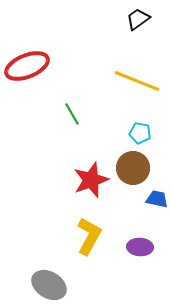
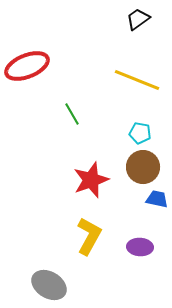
yellow line: moved 1 px up
brown circle: moved 10 px right, 1 px up
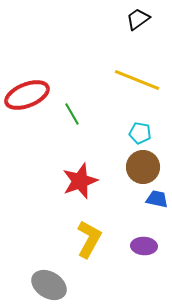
red ellipse: moved 29 px down
red star: moved 11 px left, 1 px down
yellow L-shape: moved 3 px down
purple ellipse: moved 4 px right, 1 px up
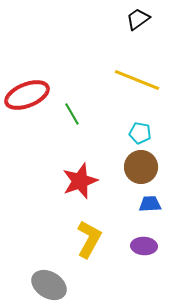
brown circle: moved 2 px left
blue trapezoid: moved 7 px left, 5 px down; rotated 15 degrees counterclockwise
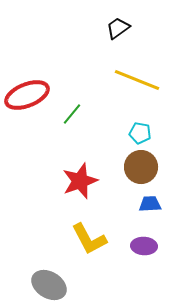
black trapezoid: moved 20 px left, 9 px down
green line: rotated 70 degrees clockwise
yellow L-shape: rotated 123 degrees clockwise
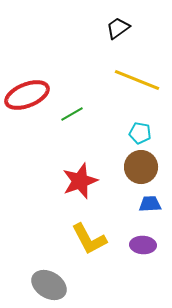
green line: rotated 20 degrees clockwise
purple ellipse: moved 1 px left, 1 px up
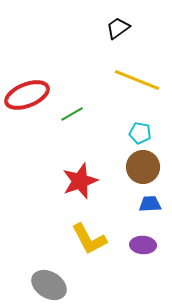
brown circle: moved 2 px right
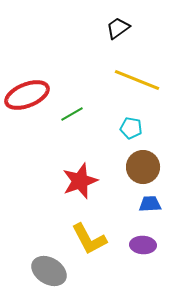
cyan pentagon: moved 9 px left, 5 px up
gray ellipse: moved 14 px up
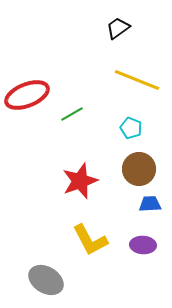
cyan pentagon: rotated 10 degrees clockwise
brown circle: moved 4 px left, 2 px down
yellow L-shape: moved 1 px right, 1 px down
gray ellipse: moved 3 px left, 9 px down
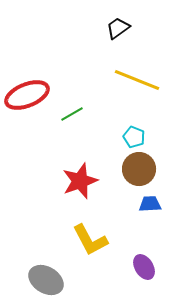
cyan pentagon: moved 3 px right, 9 px down
purple ellipse: moved 1 px right, 22 px down; rotated 55 degrees clockwise
